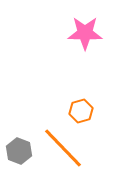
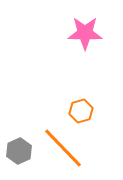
gray hexagon: rotated 15 degrees clockwise
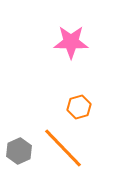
pink star: moved 14 px left, 9 px down
orange hexagon: moved 2 px left, 4 px up
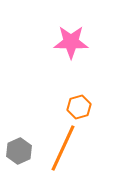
orange line: rotated 69 degrees clockwise
